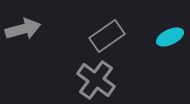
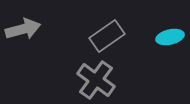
cyan ellipse: rotated 12 degrees clockwise
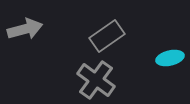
gray arrow: moved 2 px right
cyan ellipse: moved 21 px down
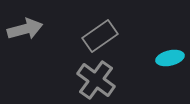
gray rectangle: moved 7 px left
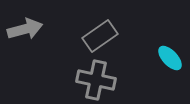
cyan ellipse: rotated 60 degrees clockwise
gray cross: rotated 24 degrees counterclockwise
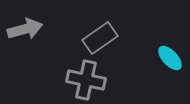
gray rectangle: moved 2 px down
gray cross: moved 10 px left
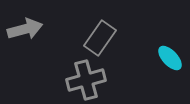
gray rectangle: rotated 20 degrees counterclockwise
gray cross: rotated 27 degrees counterclockwise
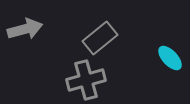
gray rectangle: rotated 16 degrees clockwise
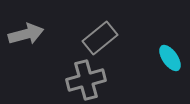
gray arrow: moved 1 px right, 5 px down
cyan ellipse: rotated 8 degrees clockwise
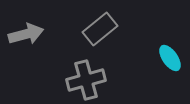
gray rectangle: moved 9 px up
